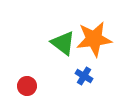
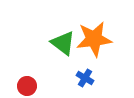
blue cross: moved 1 px right, 2 px down
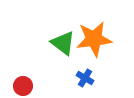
red circle: moved 4 px left
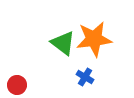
blue cross: moved 1 px up
red circle: moved 6 px left, 1 px up
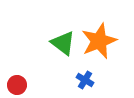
orange star: moved 5 px right, 2 px down; rotated 15 degrees counterclockwise
blue cross: moved 3 px down
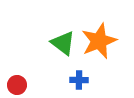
blue cross: moved 6 px left; rotated 30 degrees counterclockwise
